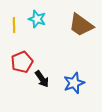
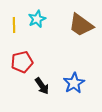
cyan star: rotated 30 degrees clockwise
red pentagon: rotated 10 degrees clockwise
black arrow: moved 7 px down
blue star: rotated 10 degrees counterclockwise
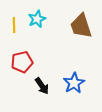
brown trapezoid: moved 1 px down; rotated 36 degrees clockwise
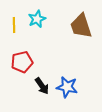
blue star: moved 7 px left, 4 px down; rotated 30 degrees counterclockwise
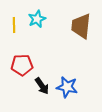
brown trapezoid: rotated 24 degrees clockwise
red pentagon: moved 3 px down; rotated 10 degrees clockwise
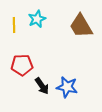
brown trapezoid: rotated 36 degrees counterclockwise
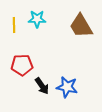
cyan star: rotated 24 degrees clockwise
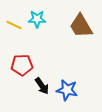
yellow line: rotated 63 degrees counterclockwise
blue star: moved 3 px down
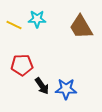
brown trapezoid: moved 1 px down
blue star: moved 1 px left, 1 px up; rotated 10 degrees counterclockwise
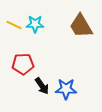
cyan star: moved 2 px left, 5 px down
brown trapezoid: moved 1 px up
red pentagon: moved 1 px right, 1 px up
